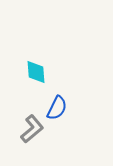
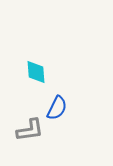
gray L-shape: moved 2 px left, 1 px down; rotated 32 degrees clockwise
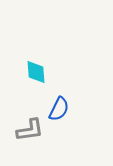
blue semicircle: moved 2 px right, 1 px down
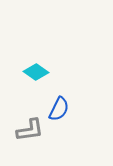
cyan diamond: rotated 50 degrees counterclockwise
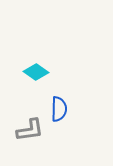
blue semicircle: rotated 25 degrees counterclockwise
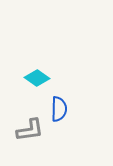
cyan diamond: moved 1 px right, 6 px down
